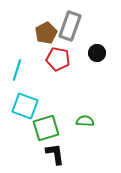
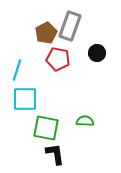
cyan square: moved 7 px up; rotated 20 degrees counterclockwise
green square: rotated 28 degrees clockwise
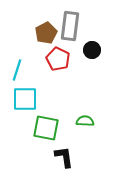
gray rectangle: rotated 12 degrees counterclockwise
black circle: moved 5 px left, 3 px up
red pentagon: rotated 15 degrees clockwise
black L-shape: moved 9 px right, 3 px down
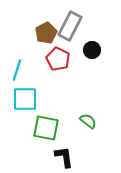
gray rectangle: rotated 20 degrees clockwise
green semicircle: moved 3 px right; rotated 36 degrees clockwise
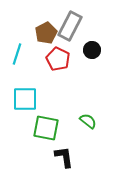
cyan line: moved 16 px up
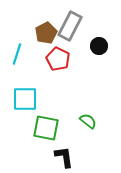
black circle: moved 7 px right, 4 px up
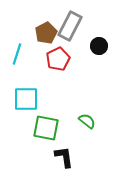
red pentagon: rotated 20 degrees clockwise
cyan square: moved 1 px right
green semicircle: moved 1 px left
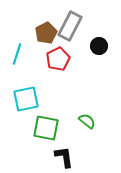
cyan square: rotated 12 degrees counterclockwise
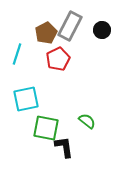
black circle: moved 3 px right, 16 px up
black L-shape: moved 10 px up
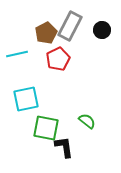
cyan line: rotated 60 degrees clockwise
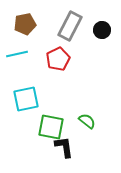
brown pentagon: moved 21 px left, 9 px up; rotated 15 degrees clockwise
green square: moved 5 px right, 1 px up
